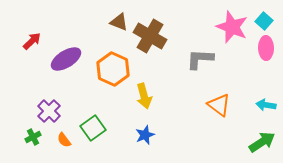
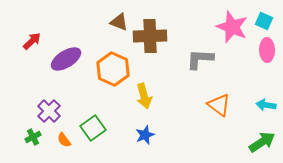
cyan square: rotated 18 degrees counterclockwise
brown cross: rotated 32 degrees counterclockwise
pink ellipse: moved 1 px right, 2 px down
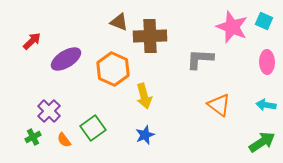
pink ellipse: moved 12 px down
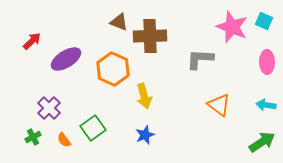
purple cross: moved 3 px up
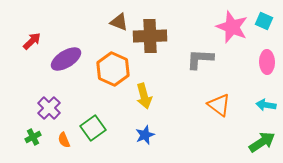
orange semicircle: rotated 14 degrees clockwise
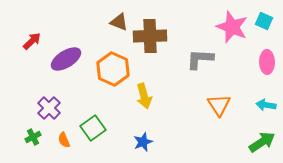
orange triangle: rotated 20 degrees clockwise
blue star: moved 2 px left, 7 px down
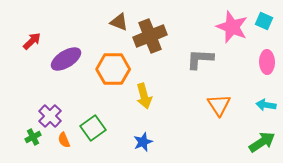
brown cross: rotated 20 degrees counterclockwise
orange hexagon: rotated 24 degrees counterclockwise
purple cross: moved 1 px right, 8 px down
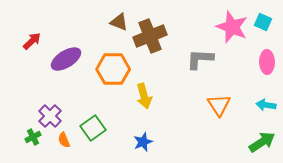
cyan square: moved 1 px left, 1 px down
